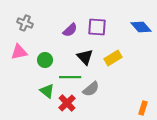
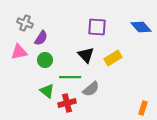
purple semicircle: moved 29 px left, 8 px down; rotated 14 degrees counterclockwise
black triangle: moved 1 px right, 2 px up
red cross: rotated 30 degrees clockwise
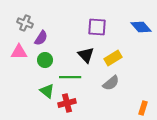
pink triangle: rotated 12 degrees clockwise
gray semicircle: moved 20 px right, 6 px up
